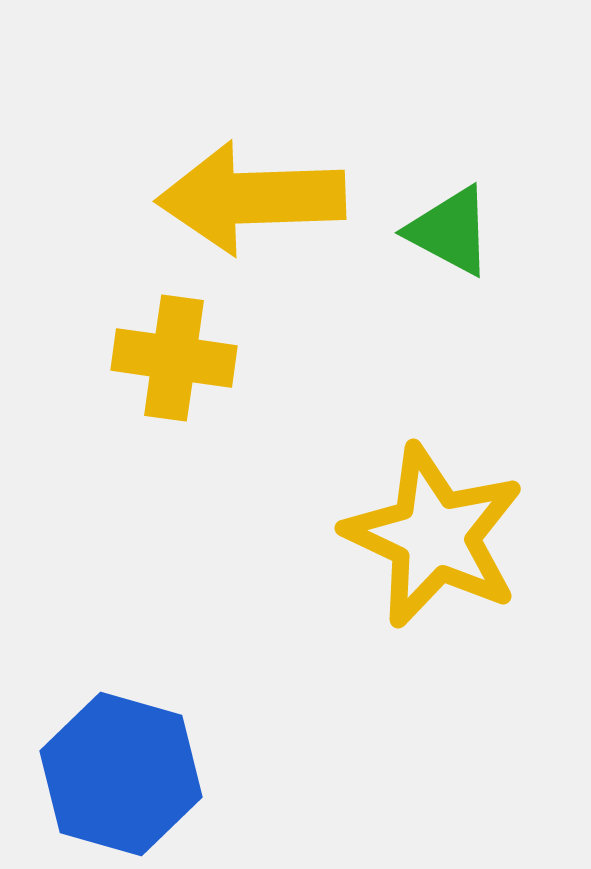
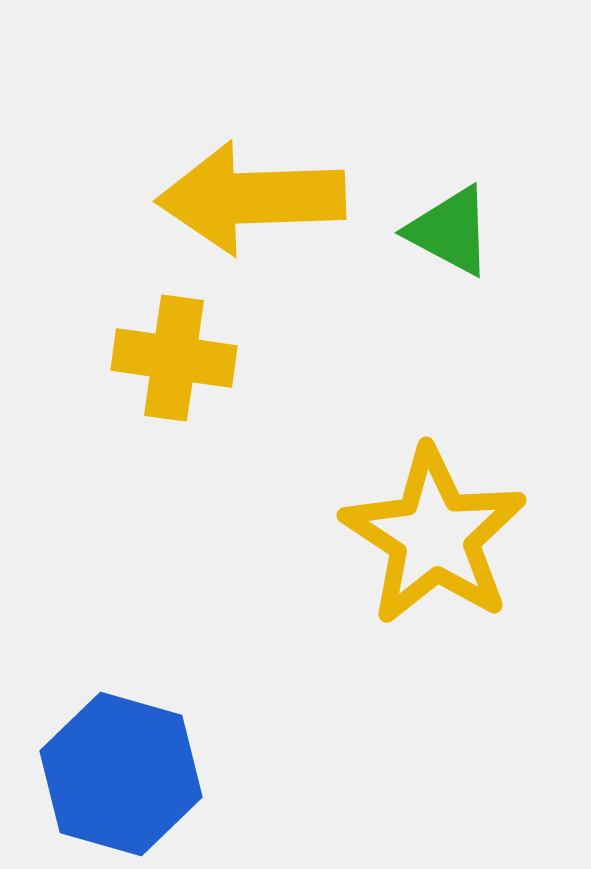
yellow star: rotated 8 degrees clockwise
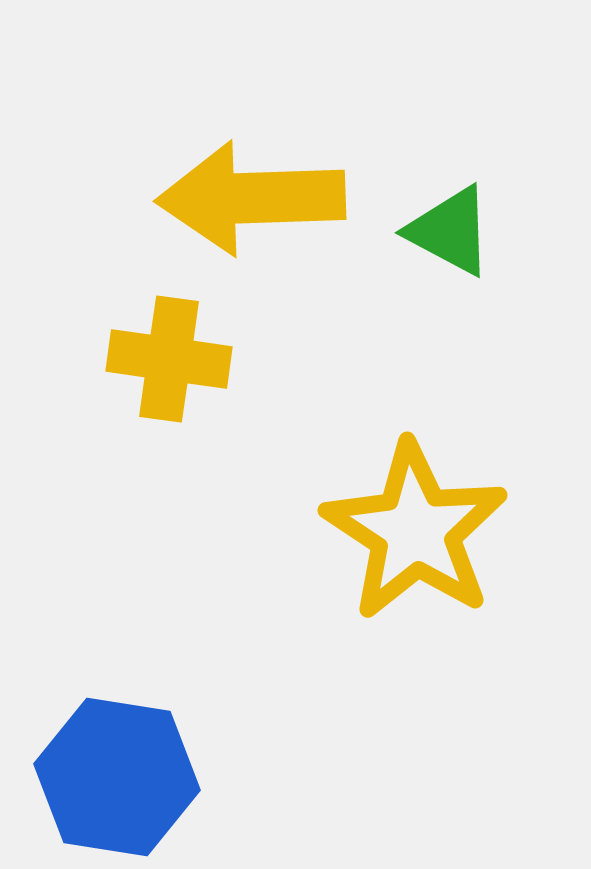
yellow cross: moved 5 px left, 1 px down
yellow star: moved 19 px left, 5 px up
blue hexagon: moved 4 px left, 3 px down; rotated 7 degrees counterclockwise
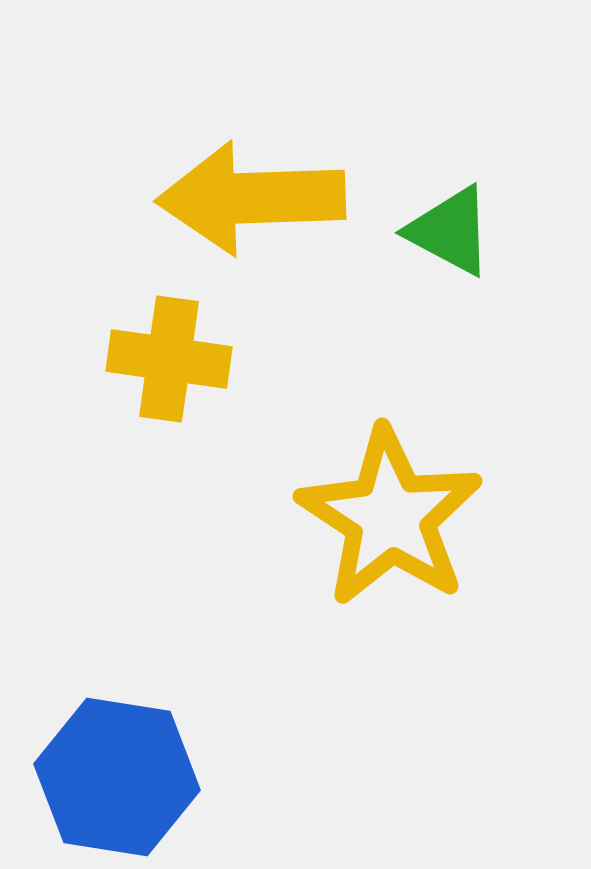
yellow star: moved 25 px left, 14 px up
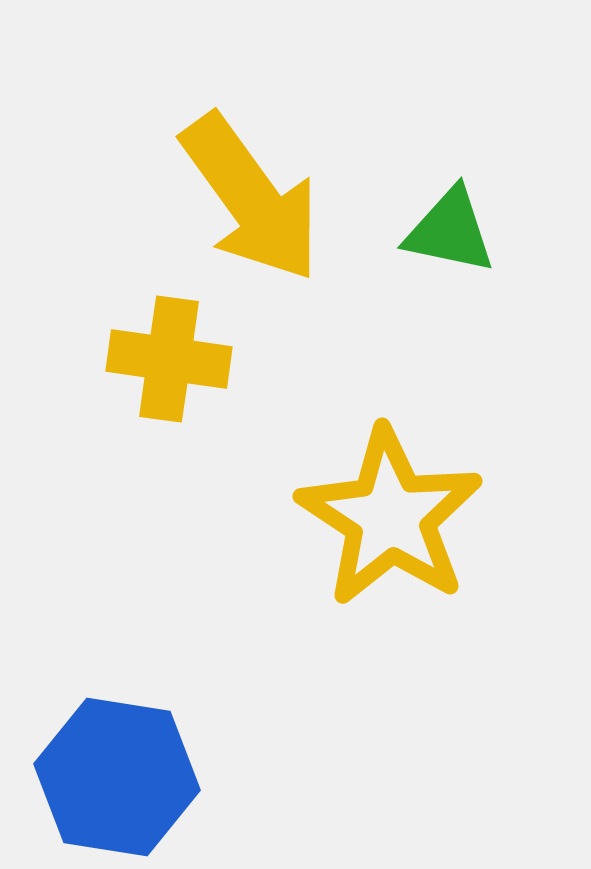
yellow arrow: rotated 124 degrees counterclockwise
green triangle: rotated 16 degrees counterclockwise
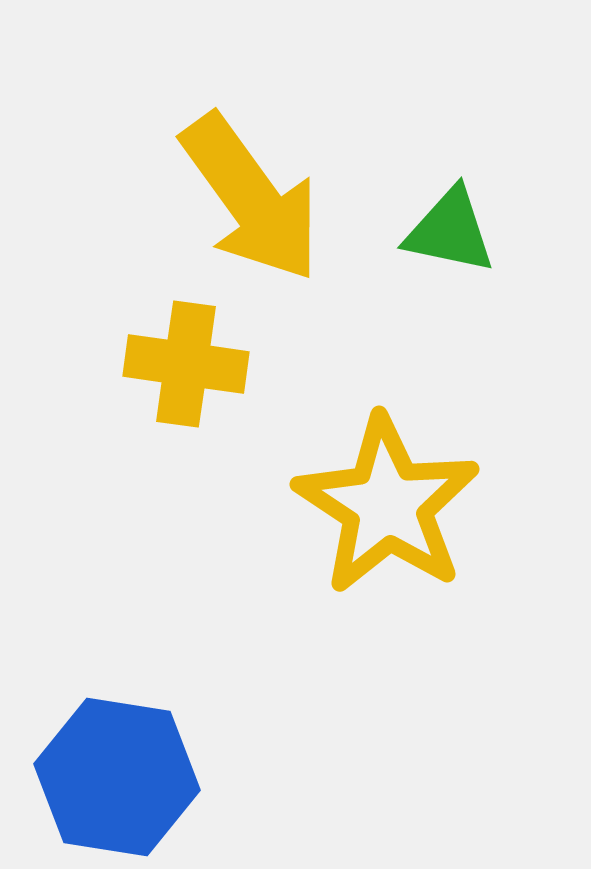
yellow cross: moved 17 px right, 5 px down
yellow star: moved 3 px left, 12 px up
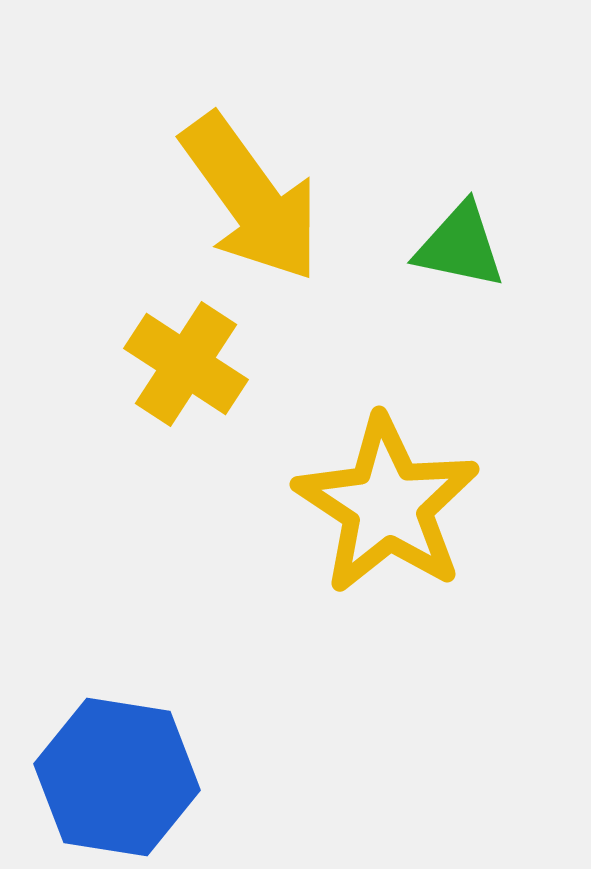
green triangle: moved 10 px right, 15 px down
yellow cross: rotated 25 degrees clockwise
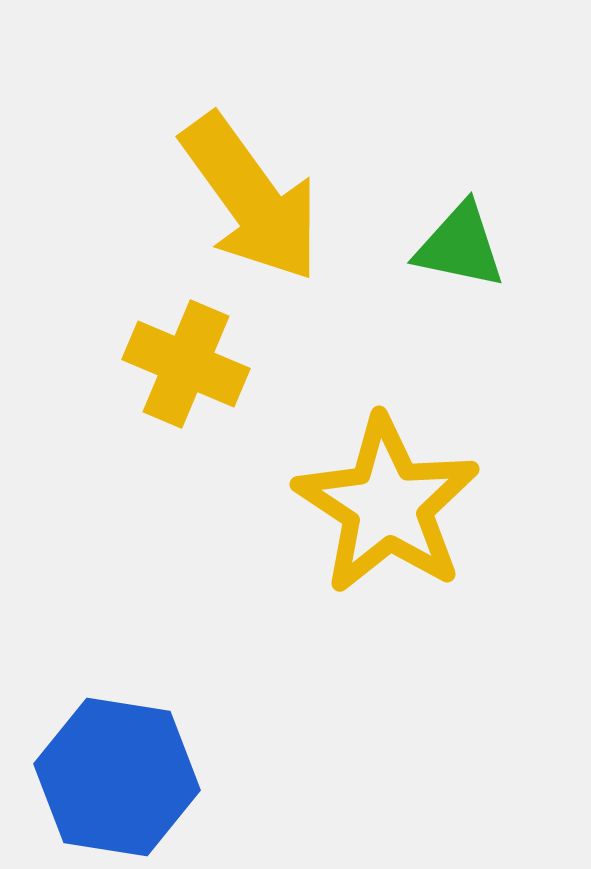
yellow cross: rotated 10 degrees counterclockwise
